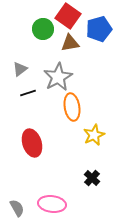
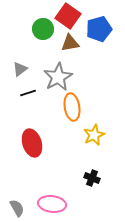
black cross: rotated 21 degrees counterclockwise
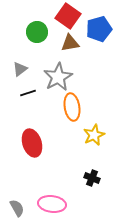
green circle: moved 6 px left, 3 px down
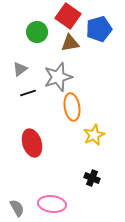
gray star: rotated 12 degrees clockwise
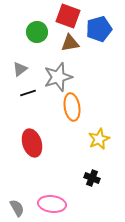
red square: rotated 15 degrees counterclockwise
yellow star: moved 5 px right, 4 px down
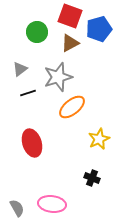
red square: moved 2 px right
brown triangle: rotated 18 degrees counterclockwise
orange ellipse: rotated 60 degrees clockwise
